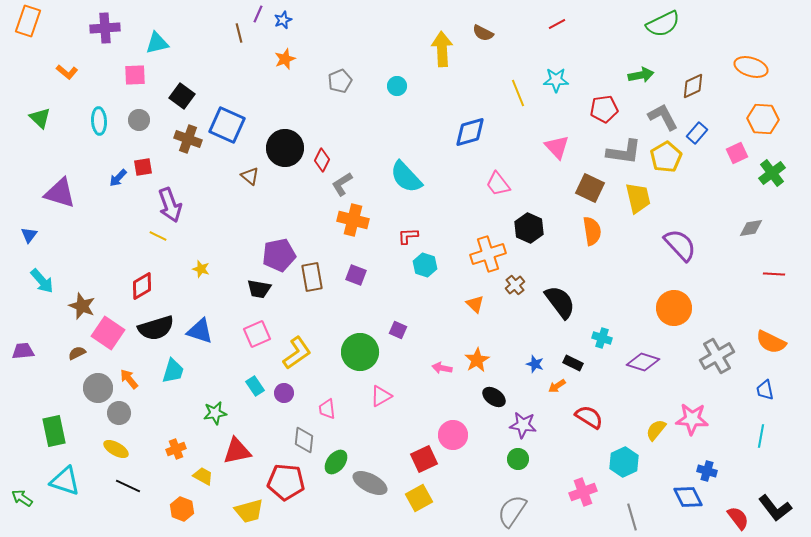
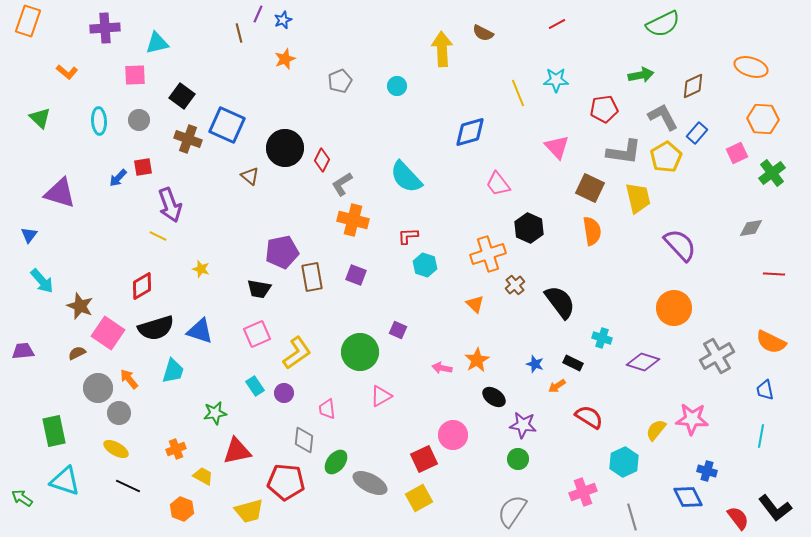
purple pentagon at (279, 255): moved 3 px right, 3 px up
brown star at (82, 306): moved 2 px left
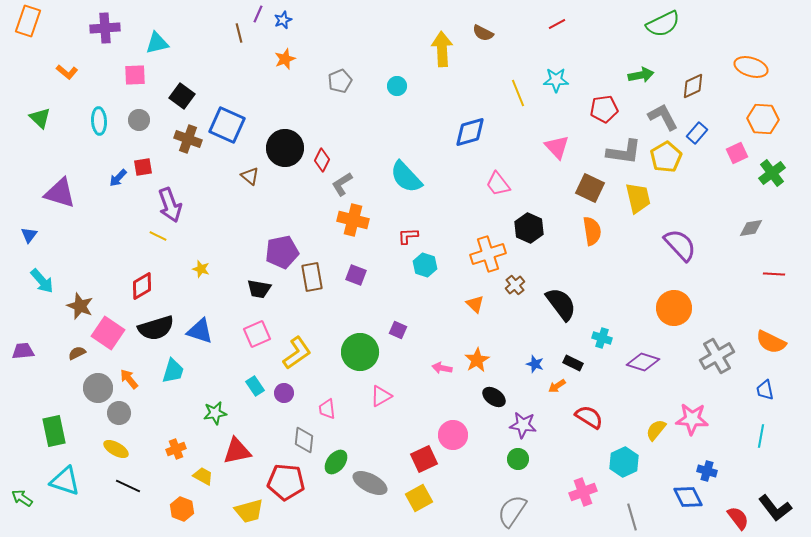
black semicircle at (560, 302): moved 1 px right, 2 px down
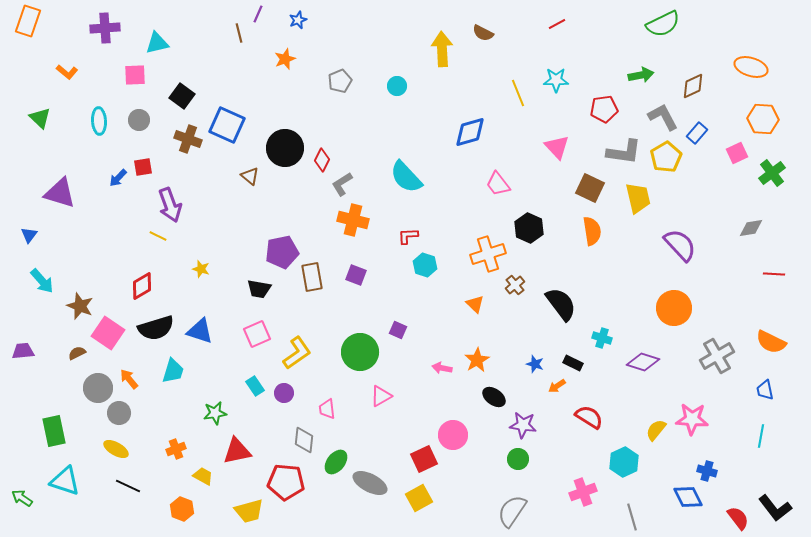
blue star at (283, 20): moved 15 px right
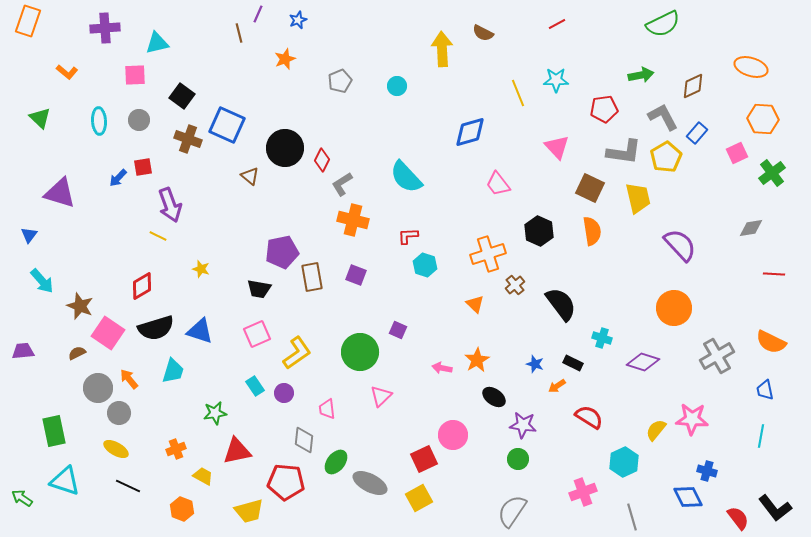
black hexagon at (529, 228): moved 10 px right, 3 px down
pink triangle at (381, 396): rotated 15 degrees counterclockwise
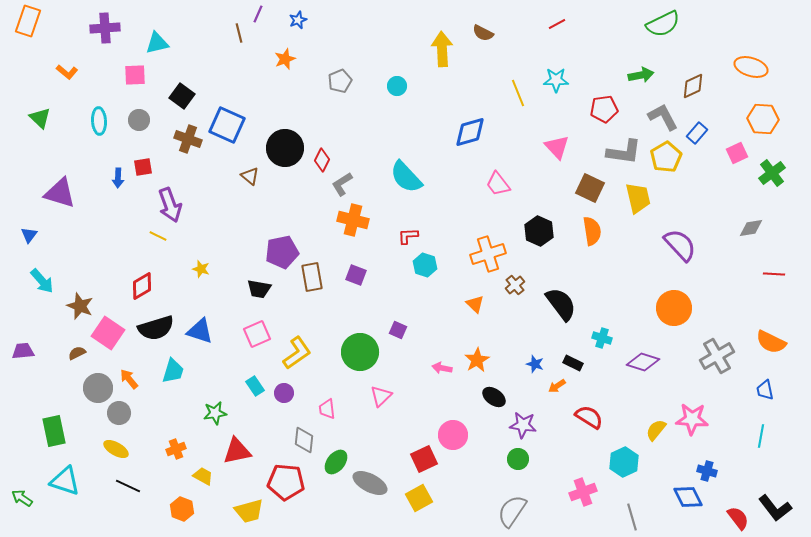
blue arrow at (118, 178): rotated 42 degrees counterclockwise
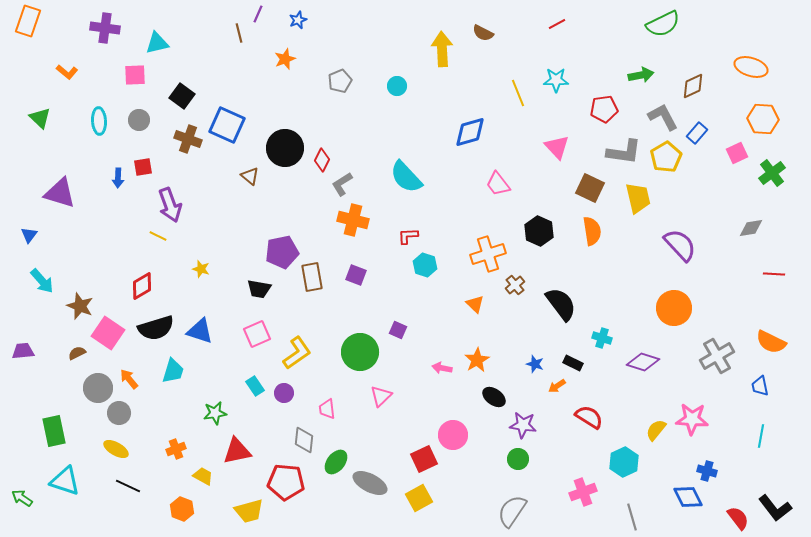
purple cross at (105, 28): rotated 12 degrees clockwise
blue trapezoid at (765, 390): moved 5 px left, 4 px up
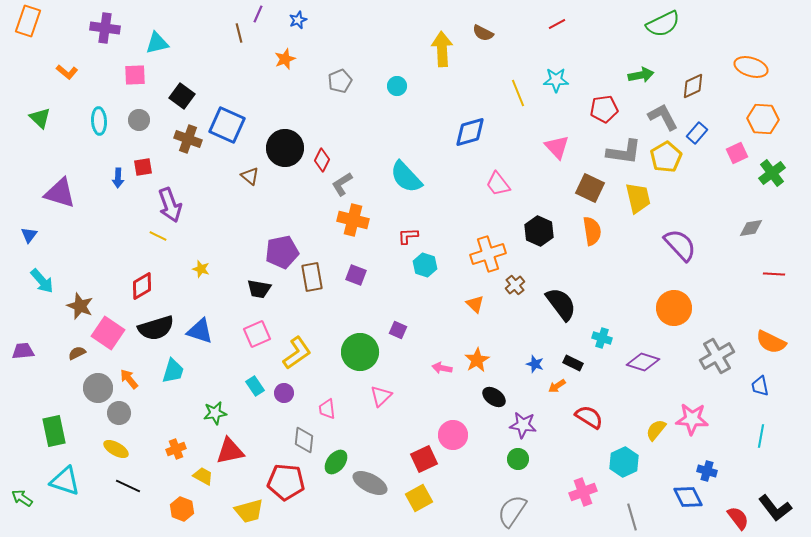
red triangle at (237, 451): moved 7 px left
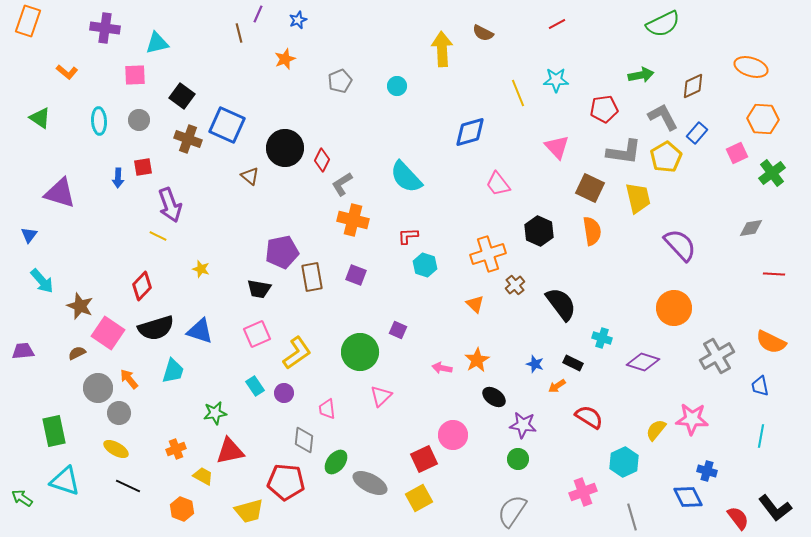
green triangle at (40, 118): rotated 10 degrees counterclockwise
red diamond at (142, 286): rotated 16 degrees counterclockwise
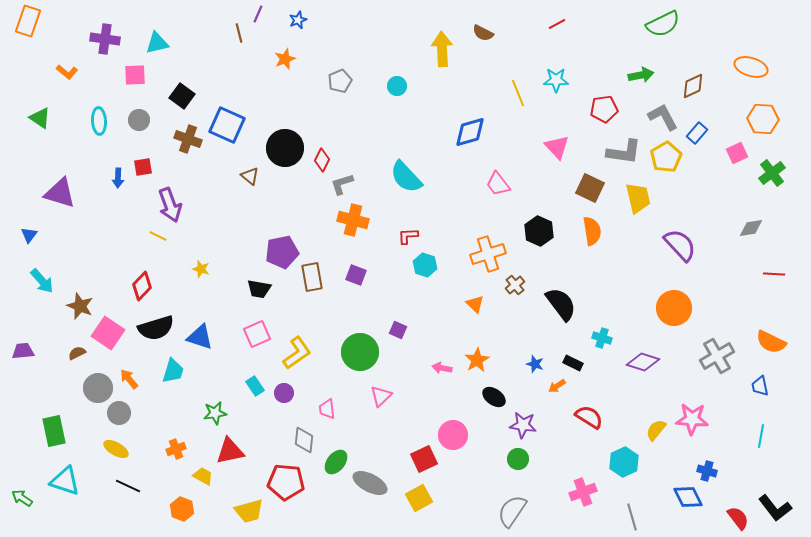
purple cross at (105, 28): moved 11 px down
gray L-shape at (342, 184): rotated 15 degrees clockwise
blue triangle at (200, 331): moved 6 px down
